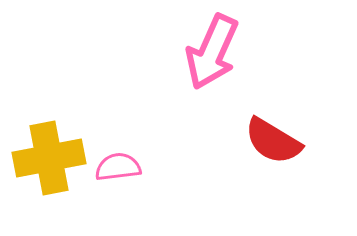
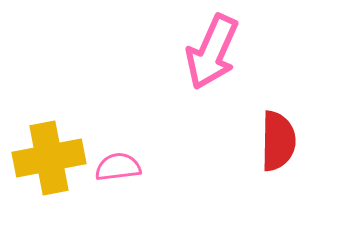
red semicircle: moved 5 px right; rotated 120 degrees counterclockwise
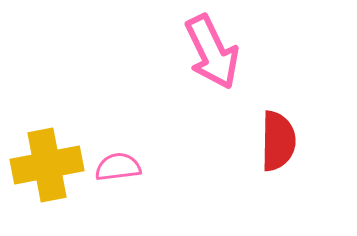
pink arrow: rotated 50 degrees counterclockwise
yellow cross: moved 2 px left, 7 px down
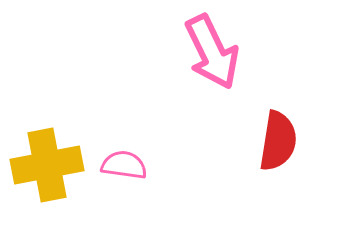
red semicircle: rotated 8 degrees clockwise
pink semicircle: moved 6 px right, 2 px up; rotated 15 degrees clockwise
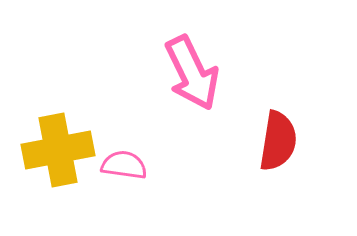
pink arrow: moved 20 px left, 21 px down
yellow cross: moved 11 px right, 15 px up
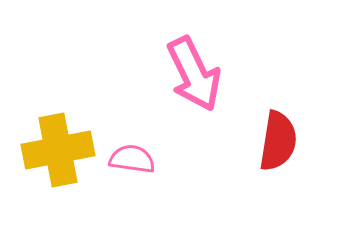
pink arrow: moved 2 px right, 1 px down
pink semicircle: moved 8 px right, 6 px up
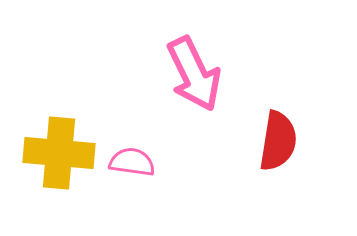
yellow cross: moved 1 px right, 3 px down; rotated 16 degrees clockwise
pink semicircle: moved 3 px down
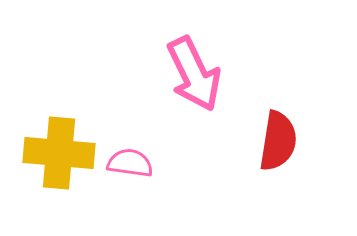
pink semicircle: moved 2 px left, 1 px down
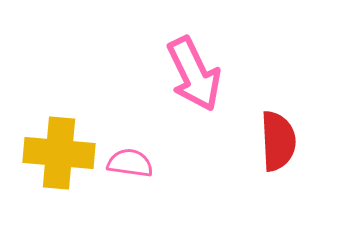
red semicircle: rotated 12 degrees counterclockwise
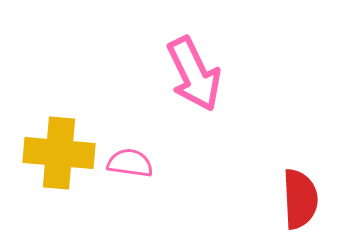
red semicircle: moved 22 px right, 58 px down
